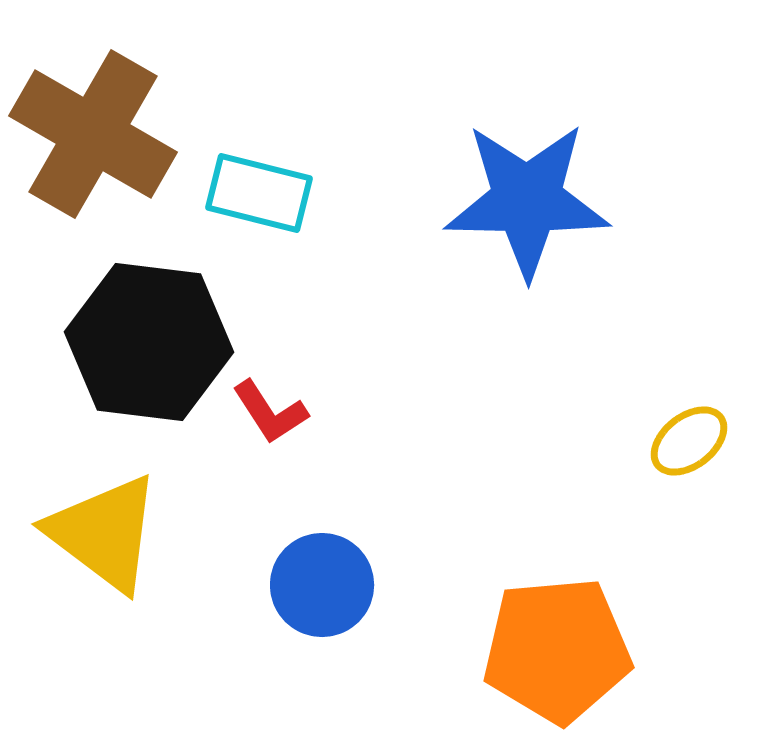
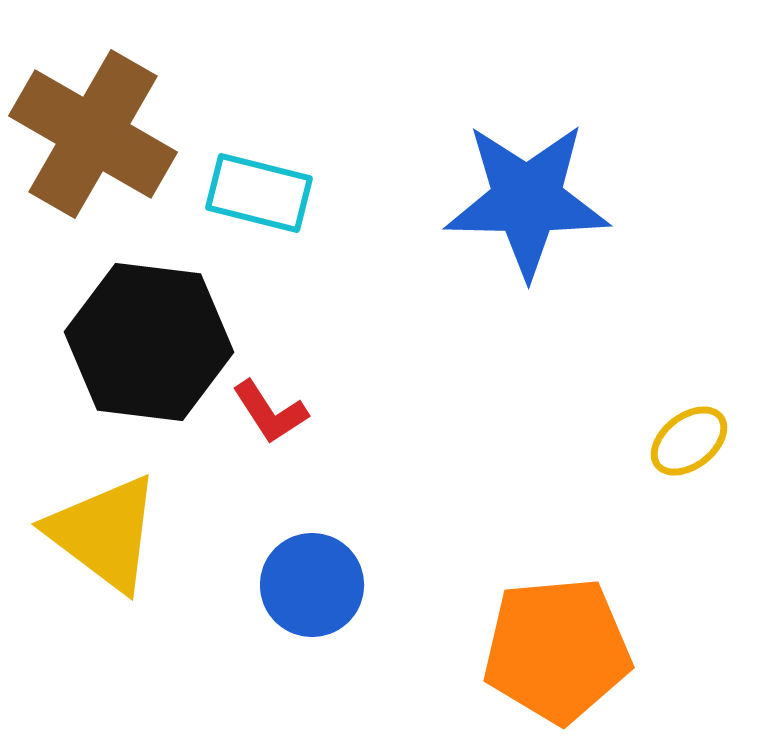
blue circle: moved 10 px left
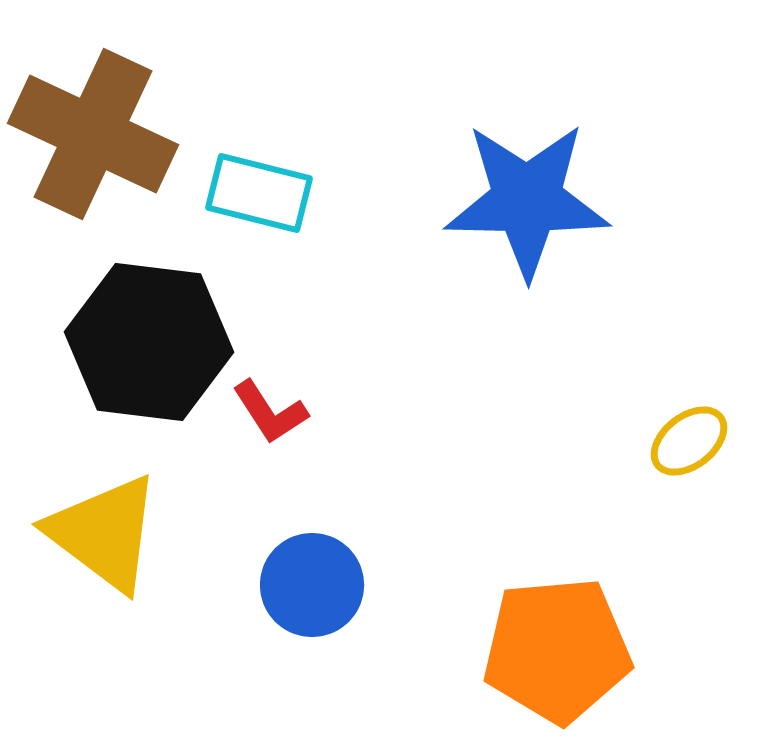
brown cross: rotated 5 degrees counterclockwise
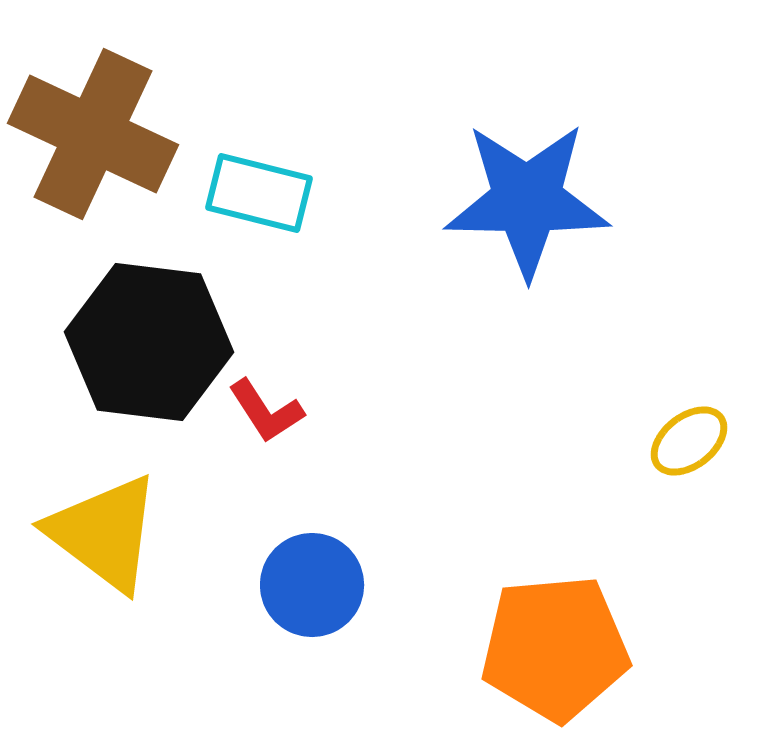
red L-shape: moved 4 px left, 1 px up
orange pentagon: moved 2 px left, 2 px up
